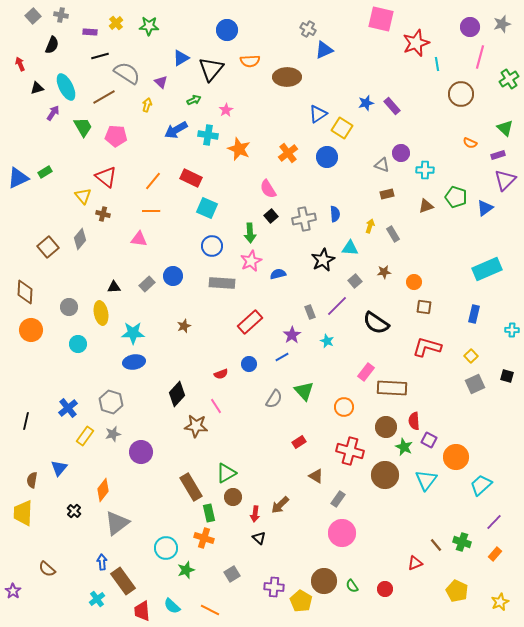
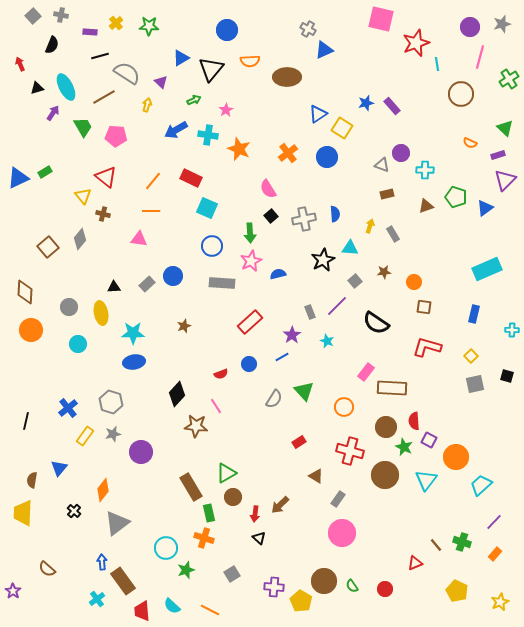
gray square at (475, 384): rotated 12 degrees clockwise
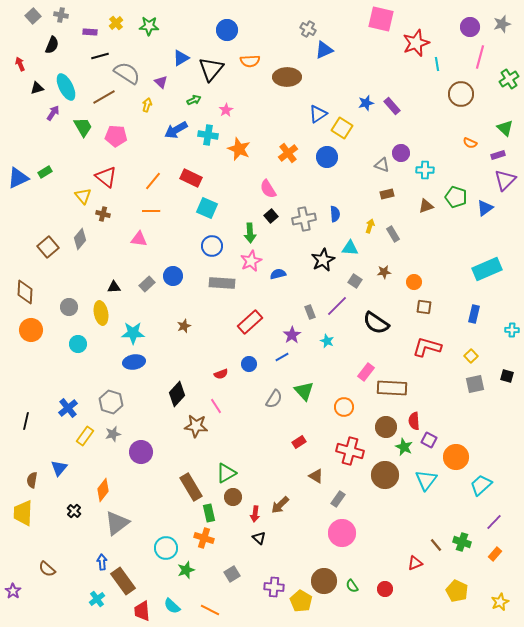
gray square at (355, 281): rotated 16 degrees counterclockwise
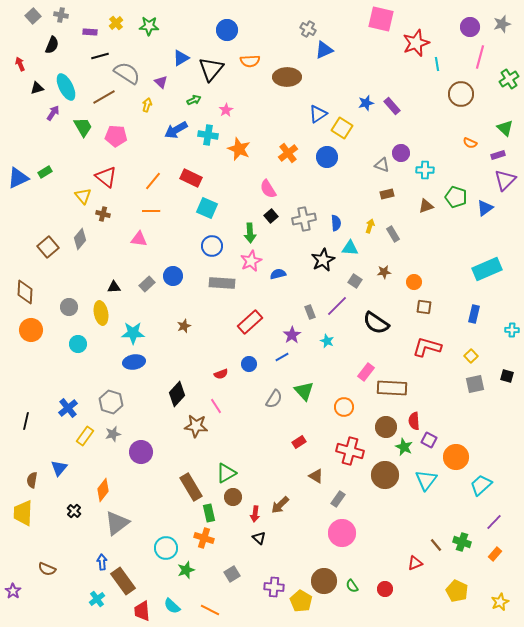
blue semicircle at (335, 214): moved 1 px right, 9 px down
brown semicircle at (47, 569): rotated 18 degrees counterclockwise
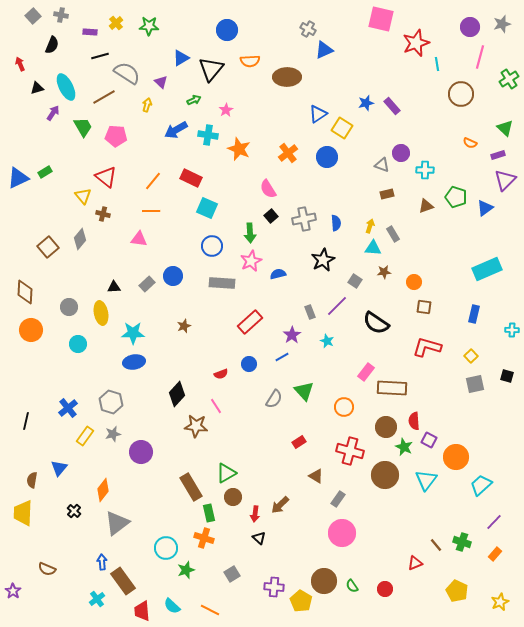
cyan triangle at (350, 248): moved 23 px right
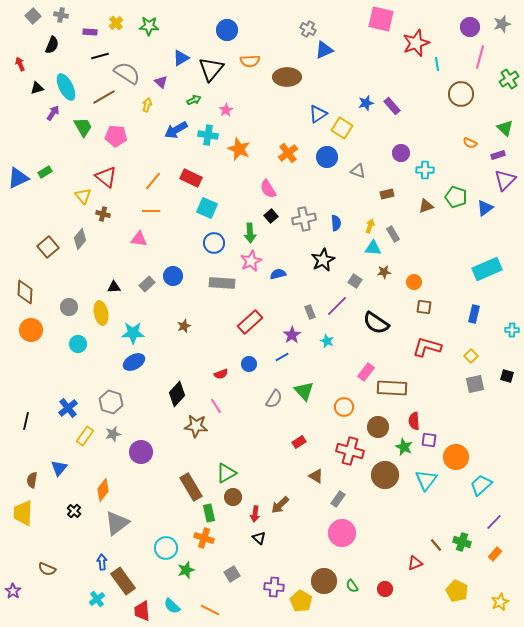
gray triangle at (382, 165): moved 24 px left, 6 px down
blue circle at (212, 246): moved 2 px right, 3 px up
blue ellipse at (134, 362): rotated 20 degrees counterclockwise
brown circle at (386, 427): moved 8 px left
purple square at (429, 440): rotated 21 degrees counterclockwise
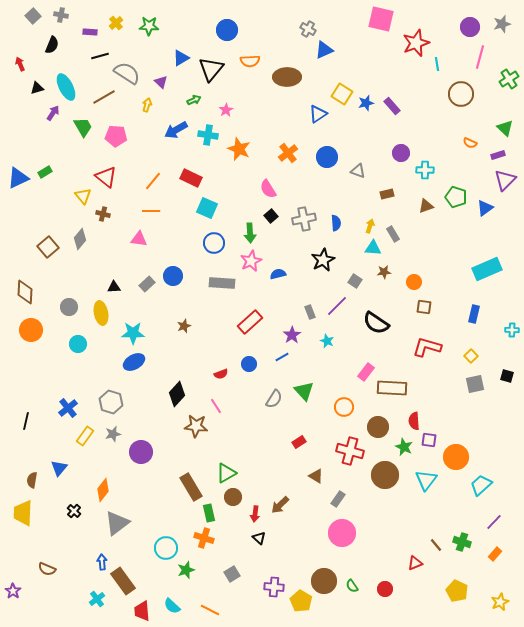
yellow square at (342, 128): moved 34 px up
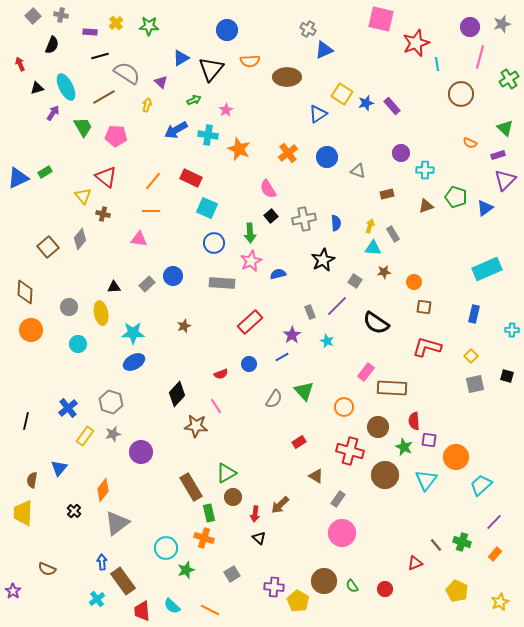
yellow pentagon at (301, 601): moved 3 px left
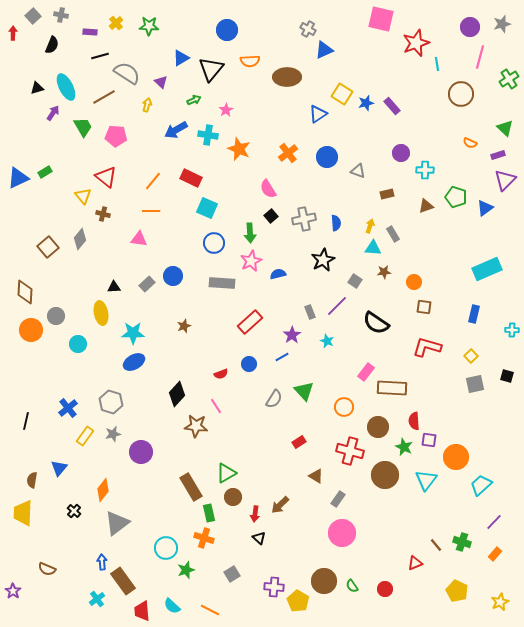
red arrow at (20, 64): moved 7 px left, 31 px up; rotated 24 degrees clockwise
gray circle at (69, 307): moved 13 px left, 9 px down
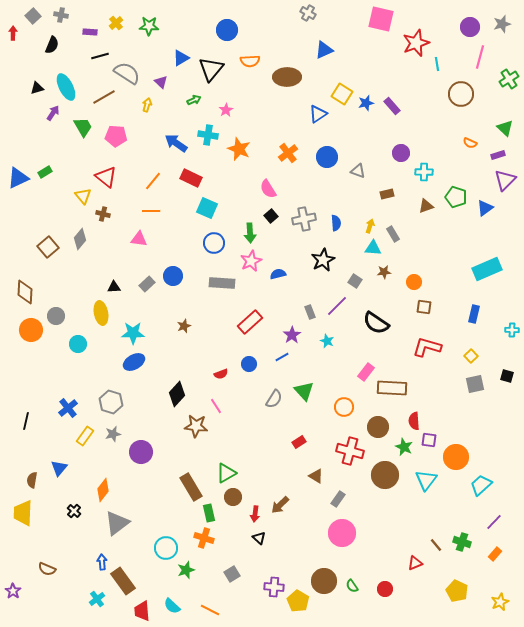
gray cross at (308, 29): moved 16 px up
blue arrow at (176, 130): moved 13 px down; rotated 65 degrees clockwise
cyan cross at (425, 170): moved 1 px left, 2 px down
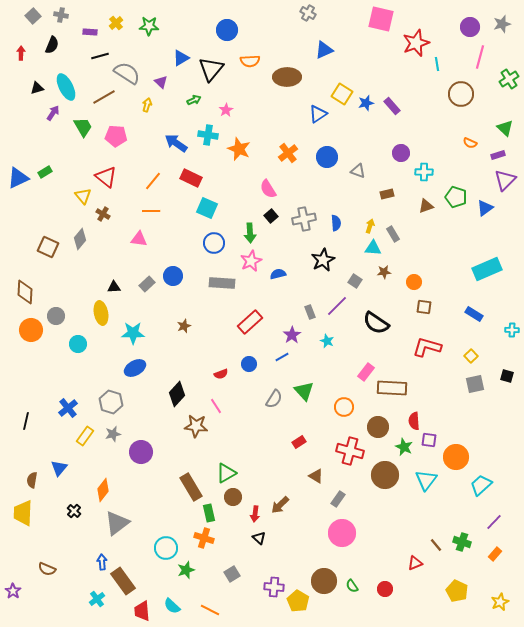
red arrow at (13, 33): moved 8 px right, 20 px down
brown cross at (103, 214): rotated 16 degrees clockwise
brown square at (48, 247): rotated 25 degrees counterclockwise
blue rectangle at (474, 314): rotated 72 degrees counterclockwise
blue ellipse at (134, 362): moved 1 px right, 6 px down
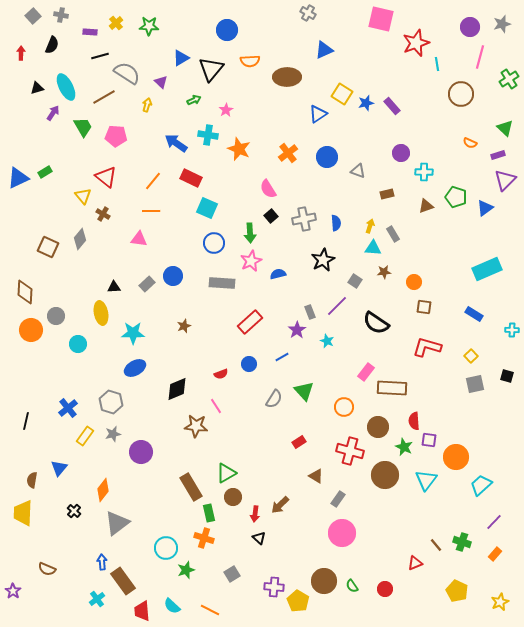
purple star at (292, 335): moved 5 px right, 5 px up
black diamond at (177, 394): moved 5 px up; rotated 25 degrees clockwise
